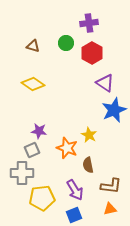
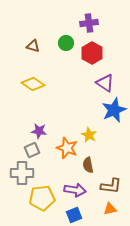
purple arrow: rotated 50 degrees counterclockwise
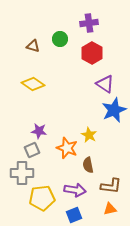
green circle: moved 6 px left, 4 px up
purple triangle: moved 1 px down
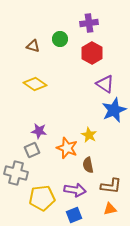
yellow diamond: moved 2 px right
gray cross: moved 6 px left; rotated 15 degrees clockwise
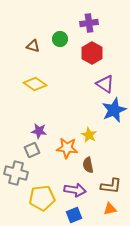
orange star: rotated 15 degrees counterclockwise
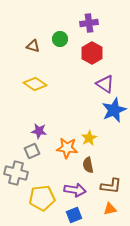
yellow star: moved 3 px down; rotated 14 degrees clockwise
gray square: moved 1 px down
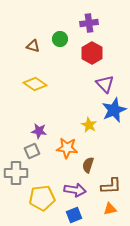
purple triangle: rotated 12 degrees clockwise
yellow star: moved 13 px up; rotated 14 degrees counterclockwise
brown semicircle: rotated 28 degrees clockwise
gray cross: rotated 15 degrees counterclockwise
brown L-shape: rotated 10 degrees counterclockwise
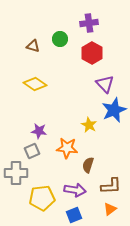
orange triangle: rotated 24 degrees counterclockwise
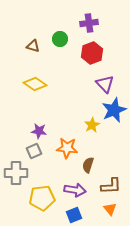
red hexagon: rotated 10 degrees clockwise
yellow star: moved 3 px right; rotated 14 degrees clockwise
gray square: moved 2 px right
orange triangle: rotated 32 degrees counterclockwise
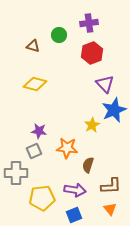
green circle: moved 1 px left, 4 px up
yellow diamond: rotated 20 degrees counterclockwise
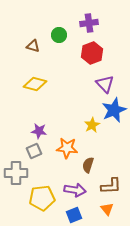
orange triangle: moved 3 px left
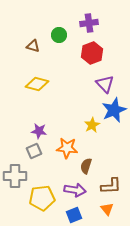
yellow diamond: moved 2 px right
brown semicircle: moved 2 px left, 1 px down
gray cross: moved 1 px left, 3 px down
